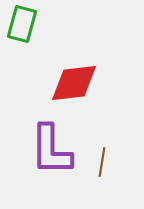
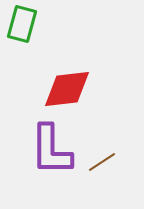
red diamond: moved 7 px left, 6 px down
brown line: rotated 48 degrees clockwise
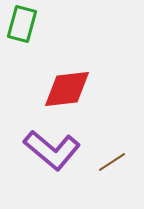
purple L-shape: moved 1 px right; rotated 50 degrees counterclockwise
brown line: moved 10 px right
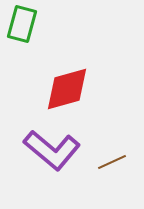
red diamond: rotated 9 degrees counterclockwise
brown line: rotated 8 degrees clockwise
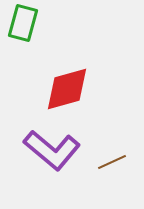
green rectangle: moved 1 px right, 1 px up
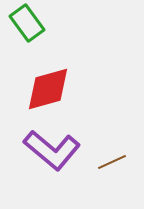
green rectangle: moved 4 px right; rotated 51 degrees counterclockwise
red diamond: moved 19 px left
